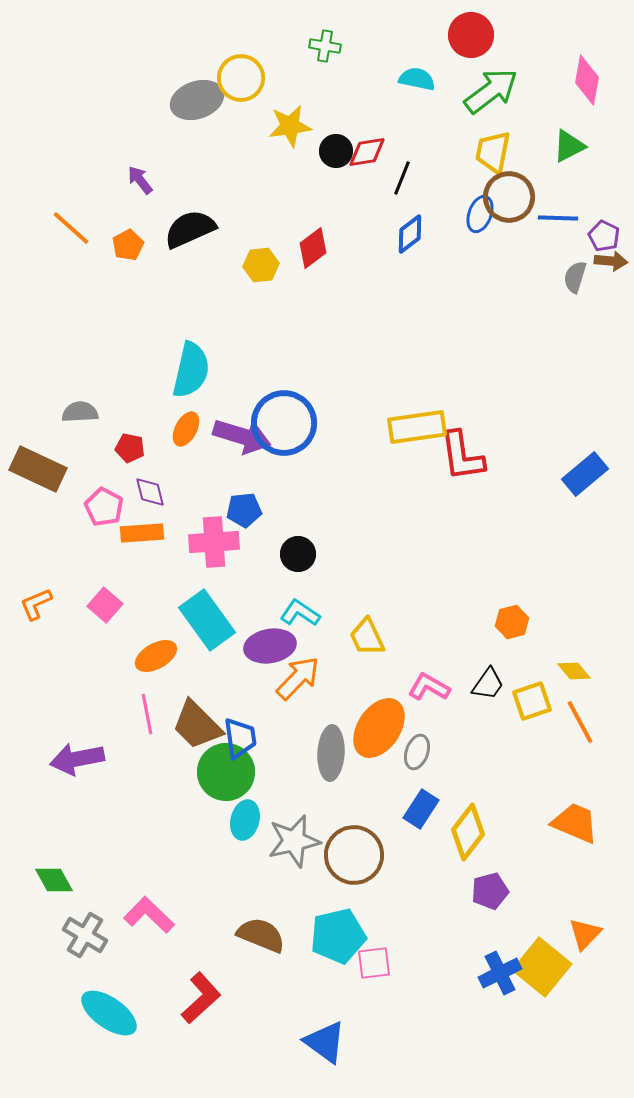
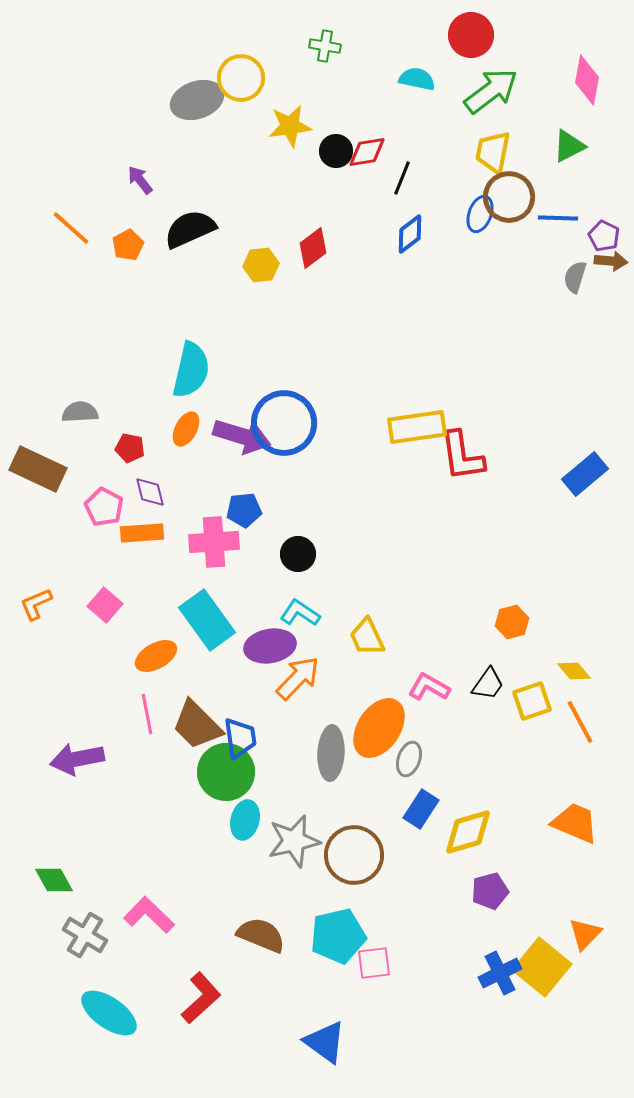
gray ellipse at (417, 752): moved 8 px left, 7 px down
yellow diamond at (468, 832): rotated 36 degrees clockwise
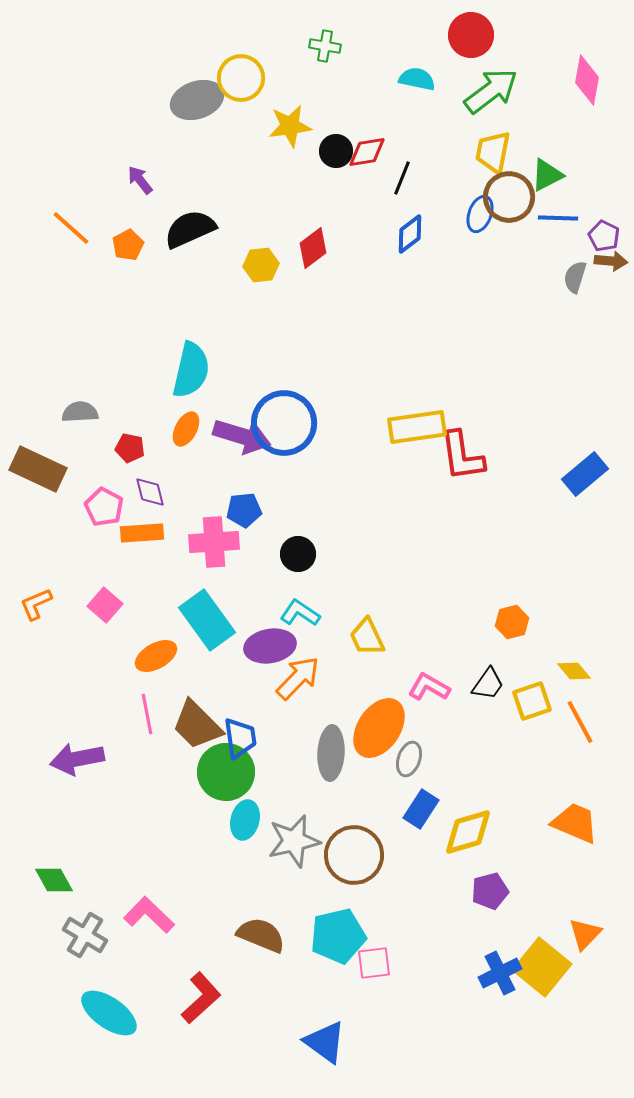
green triangle at (569, 146): moved 22 px left, 29 px down
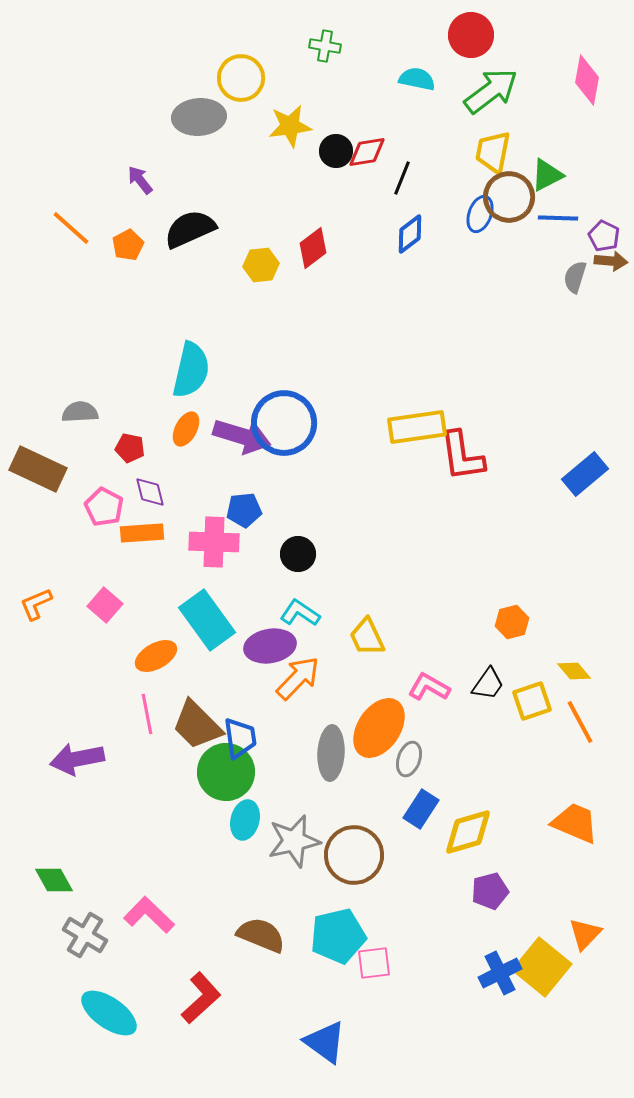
gray ellipse at (197, 100): moved 2 px right, 17 px down; rotated 15 degrees clockwise
pink cross at (214, 542): rotated 6 degrees clockwise
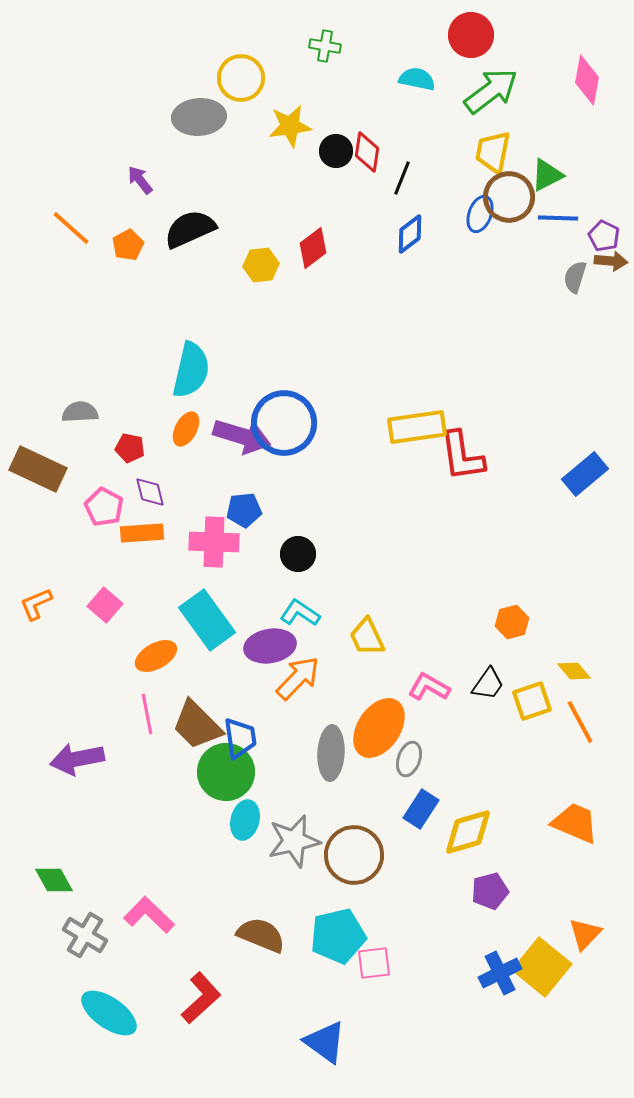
red diamond at (367, 152): rotated 72 degrees counterclockwise
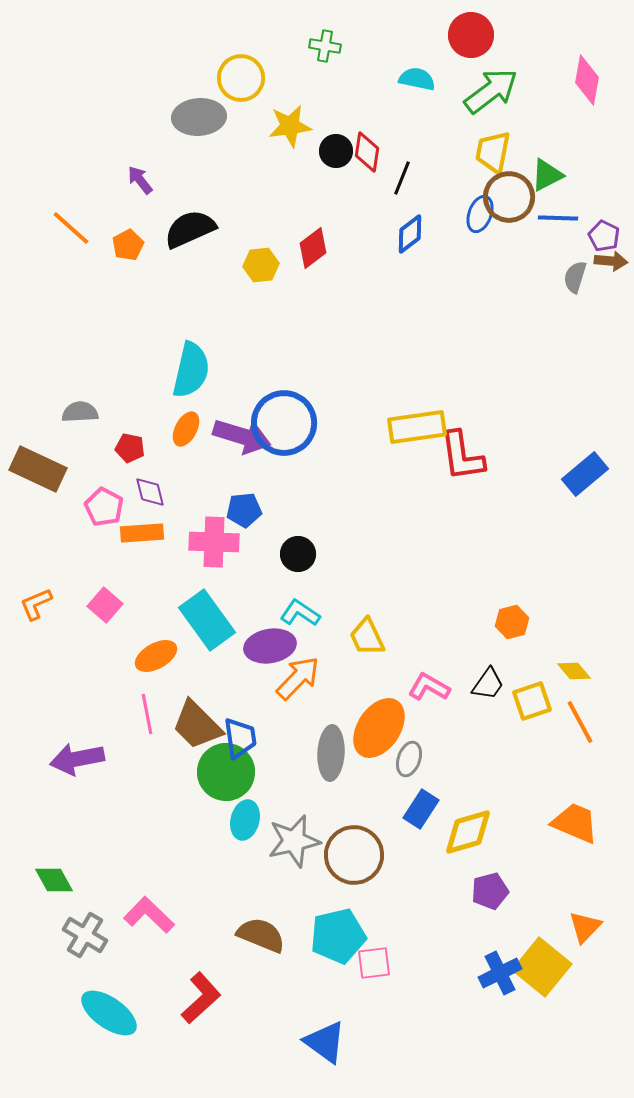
orange triangle at (585, 934): moved 7 px up
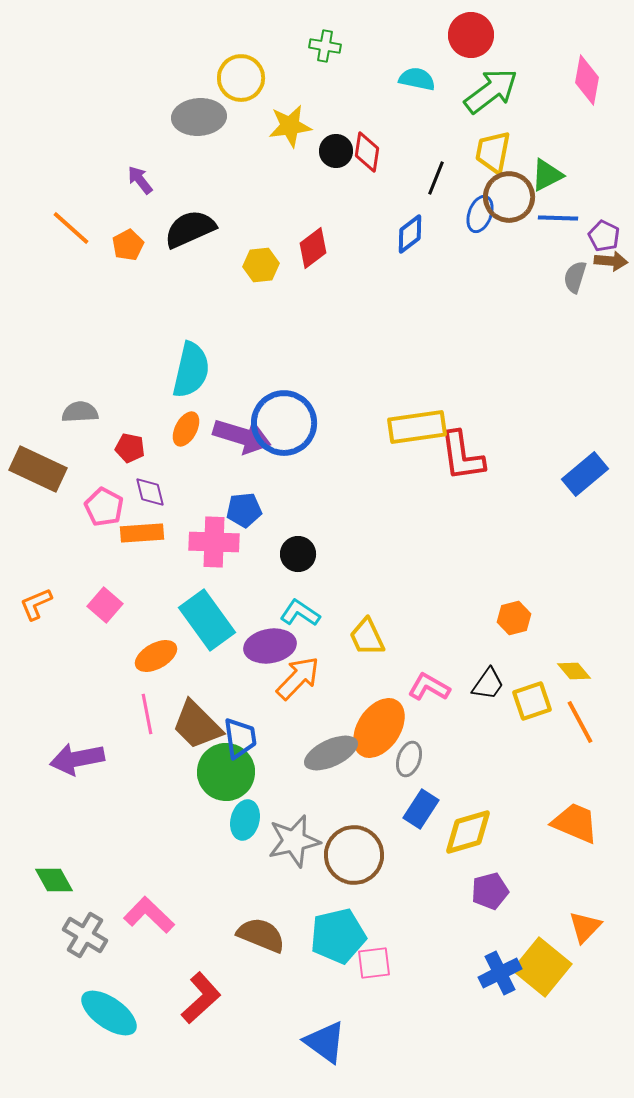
black line at (402, 178): moved 34 px right
orange hexagon at (512, 622): moved 2 px right, 4 px up
gray ellipse at (331, 753): rotated 62 degrees clockwise
